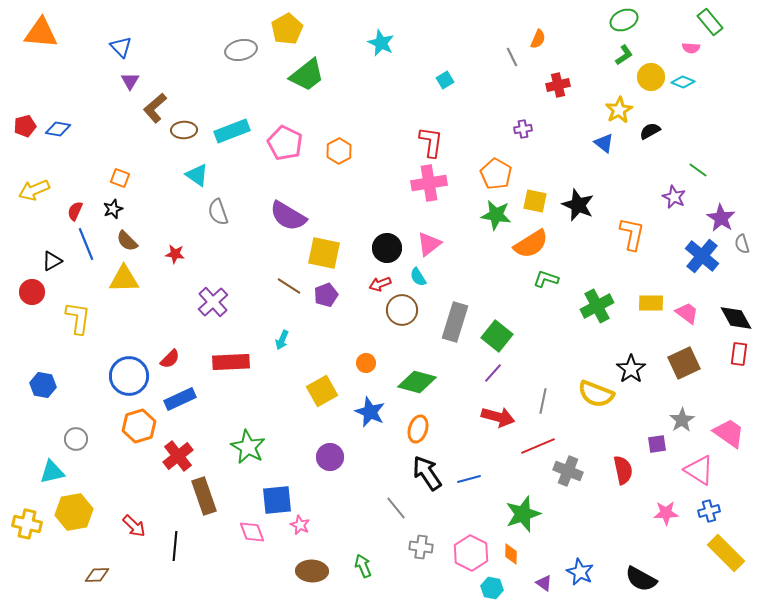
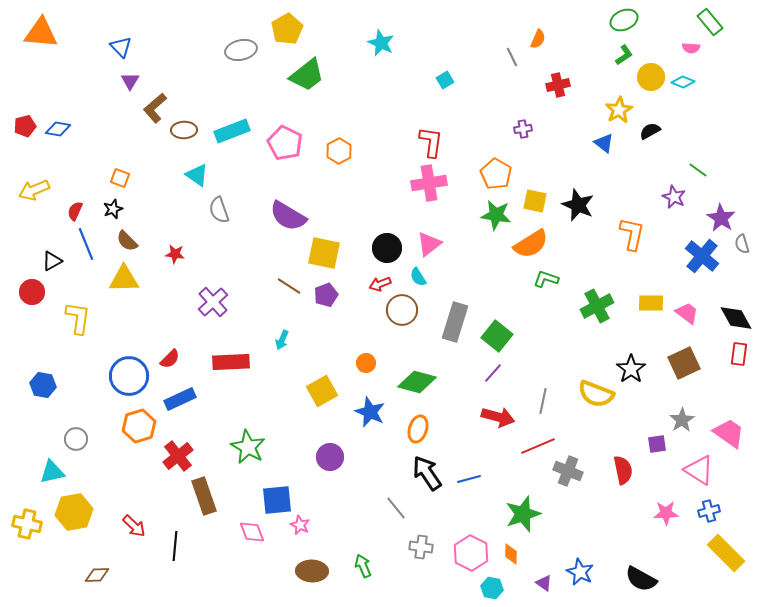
gray semicircle at (218, 212): moved 1 px right, 2 px up
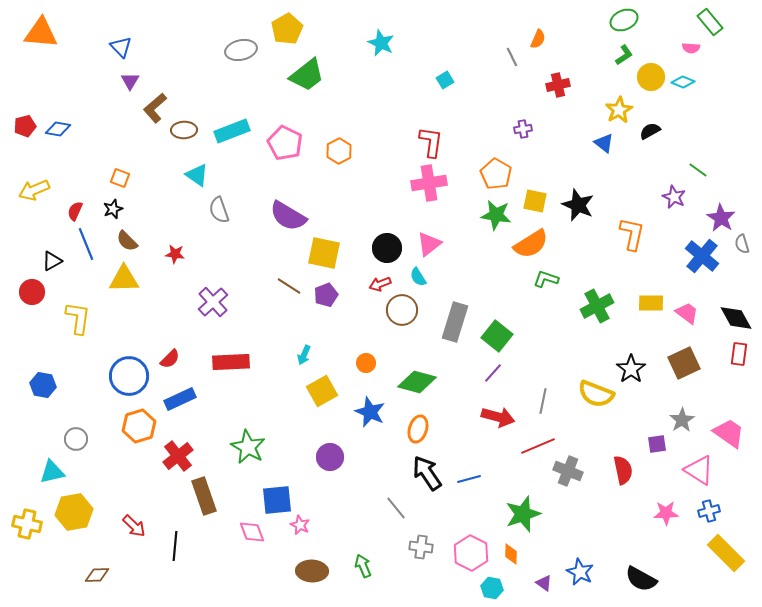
cyan arrow at (282, 340): moved 22 px right, 15 px down
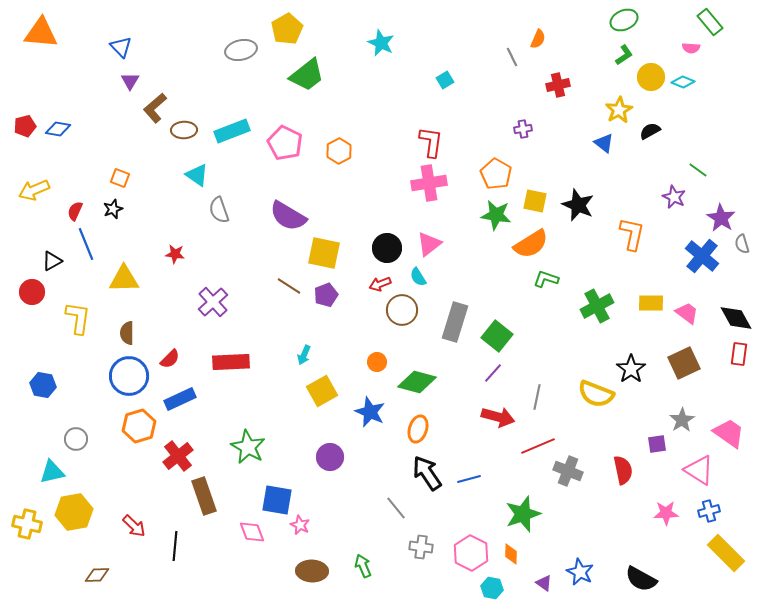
brown semicircle at (127, 241): moved 92 px down; rotated 45 degrees clockwise
orange circle at (366, 363): moved 11 px right, 1 px up
gray line at (543, 401): moved 6 px left, 4 px up
blue square at (277, 500): rotated 16 degrees clockwise
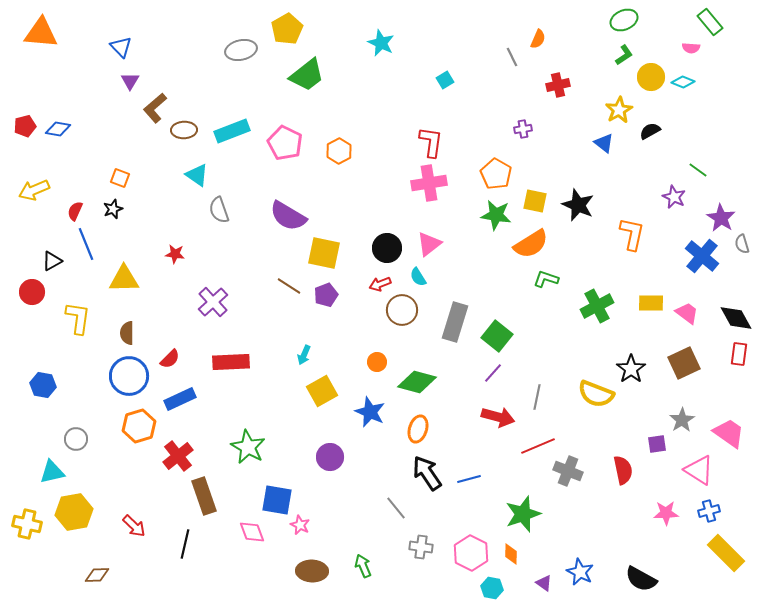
black line at (175, 546): moved 10 px right, 2 px up; rotated 8 degrees clockwise
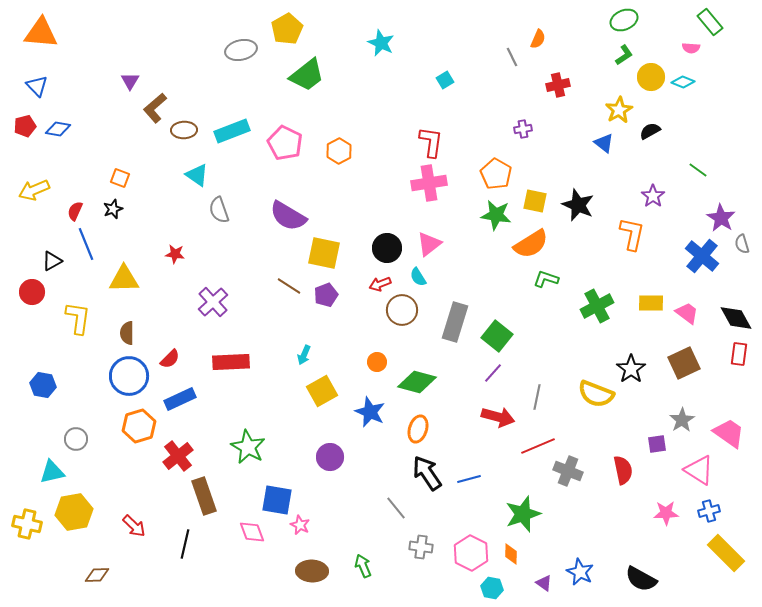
blue triangle at (121, 47): moved 84 px left, 39 px down
purple star at (674, 197): moved 21 px left, 1 px up; rotated 10 degrees clockwise
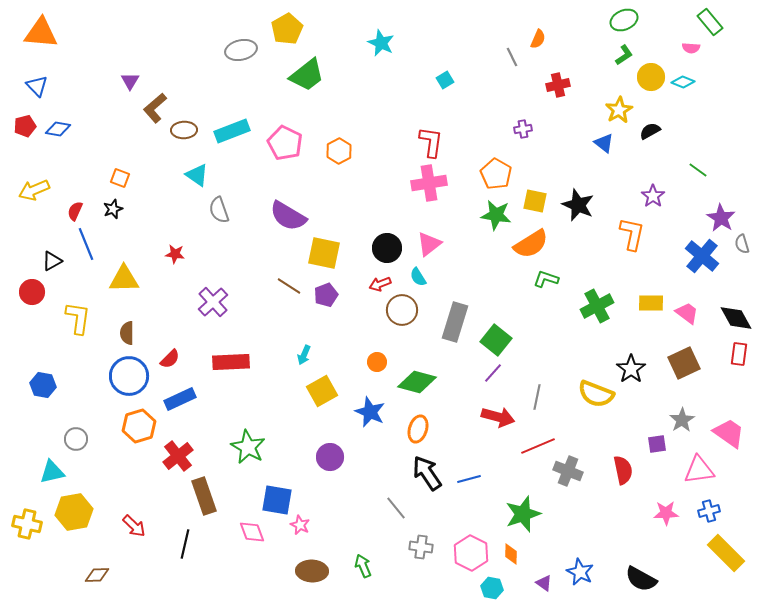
green square at (497, 336): moved 1 px left, 4 px down
pink triangle at (699, 470): rotated 40 degrees counterclockwise
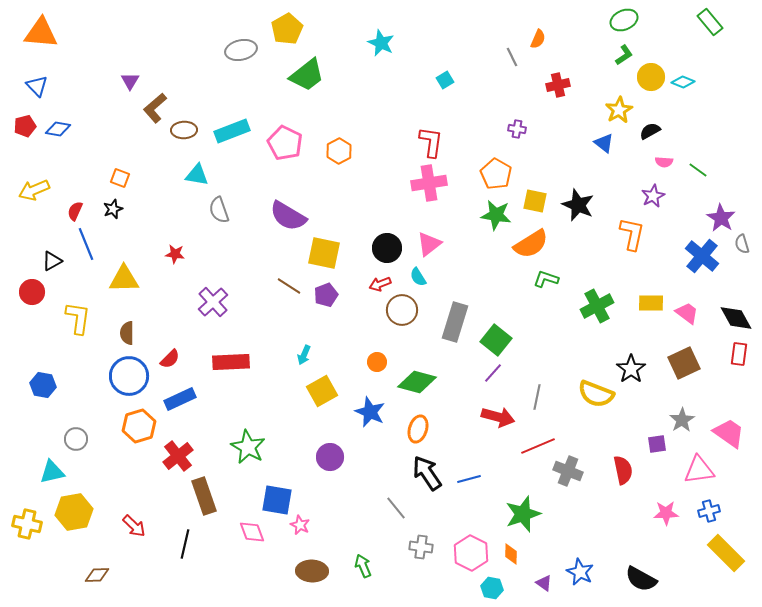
pink semicircle at (691, 48): moved 27 px left, 114 px down
purple cross at (523, 129): moved 6 px left; rotated 18 degrees clockwise
cyan triangle at (197, 175): rotated 25 degrees counterclockwise
purple star at (653, 196): rotated 10 degrees clockwise
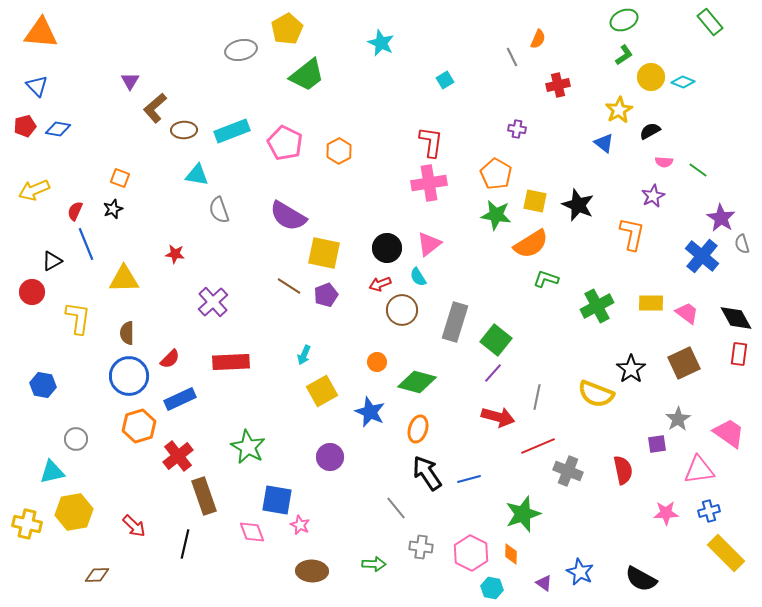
gray star at (682, 420): moved 4 px left, 1 px up
green arrow at (363, 566): moved 11 px right, 2 px up; rotated 115 degrees clockwise
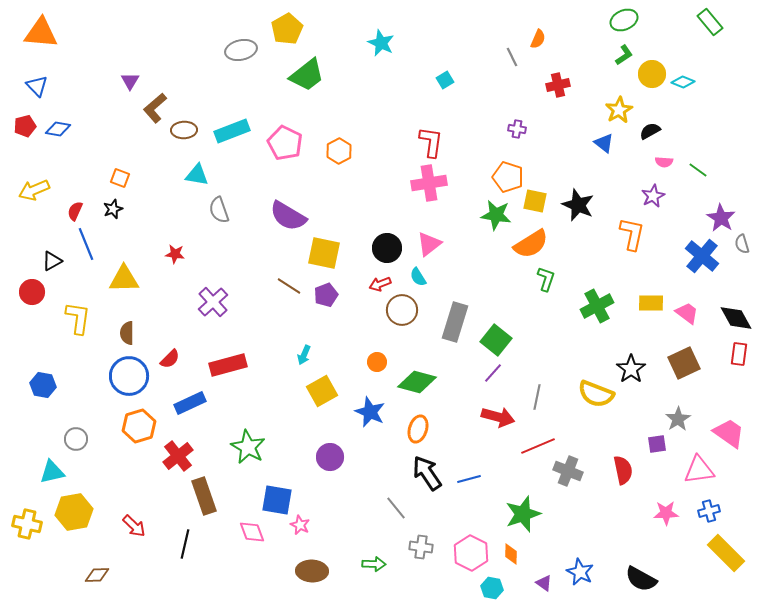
yellow circle at (651, 77): moved 1 px right, 3 px up
orange pentagon at (496, 174): moved 12 px right, 3 px down; rotated 12 degrees counterclockwise
green L-shape at (546, 279): rotated 90 degrees clockwise
red rectangle at (231, 362): moved 3 px left, 3 px down; rotated 12 degrees counterclockwise
blue rectangle at (180, 399): moved 10 px right, 4 px down
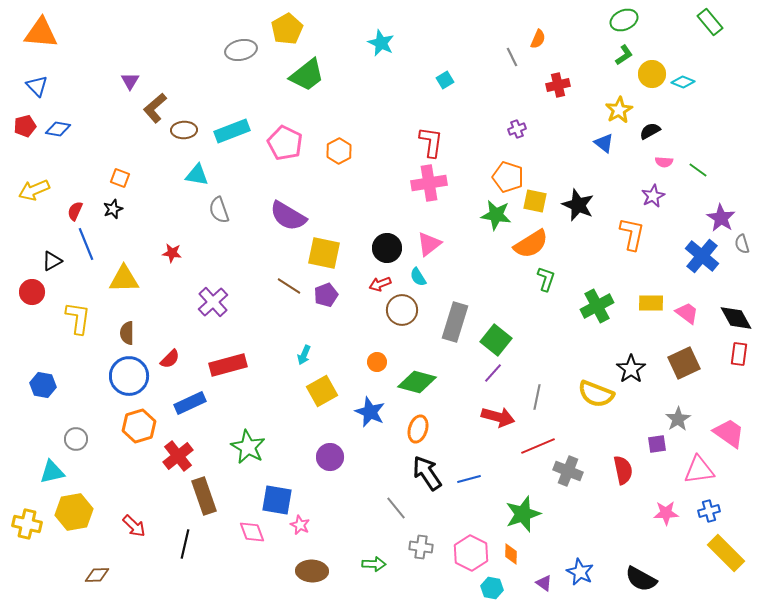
purple cross at (517, 129): rotated 30 degrees counterclockwise
red star at (175, 254): moved 3 px left, 1 px up
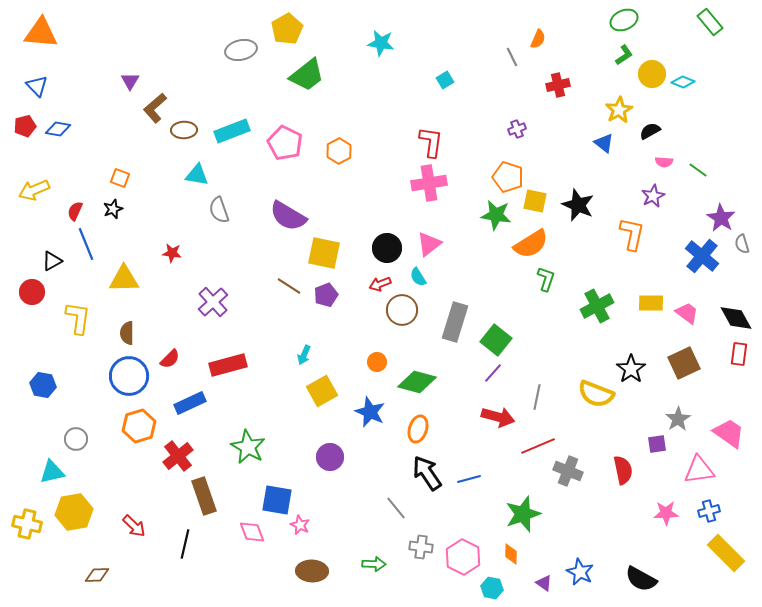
cyan star at (381, 43): rotated 16 degrees counterclockwise
pink hexagon at (471, 553): moved 8 px left, 4 px down
